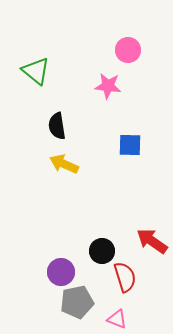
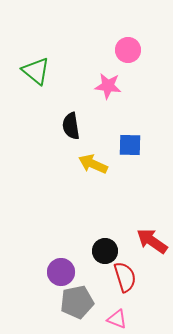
black semicircle: moved 14 px right
yellow arrow: moved 29 px right
black circle: moved 3 px right
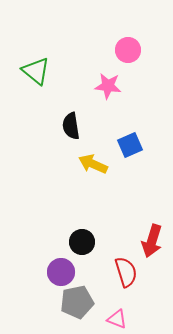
blue square: rotated 25 degrees counterclockwise
red arrow: rotated 108 degrees counterclockwise
black circle: moved 23 px left, 9 px up
red semicircle: moved 1 px right, 5 px up
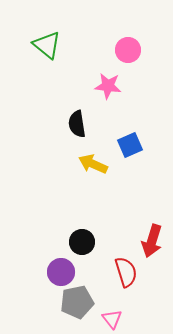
green triangle: moved 11 px right, 26 px up
black semicircle: moved 6 px right, 2 px up
pink triangle: moved 5 px left; rotated 30 degrees clockwise
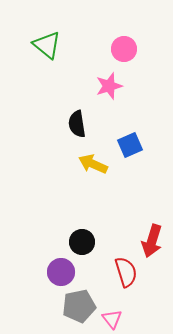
pink circle: moved 4 px left, 1 px up
pink star: moved 1 px right; rotated 24 degrees counterclockwise
gray pentagon: moved 2 px right, 4 px down
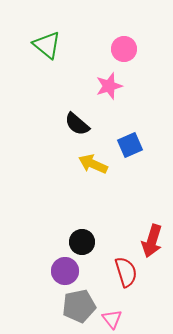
black semicircle: rotated 40 degrees counterclockwise
purple circle: moved 4 px right, 1 px up
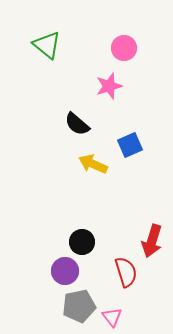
pink circle: moved 1 px up
pink triangle: moved 2 px up
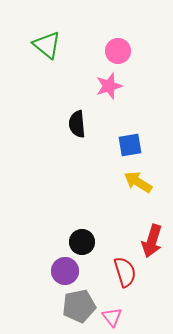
pink circle: moved 6 px left, 3 px down
black semicircle: rotated 44 degrees clockwise
blue square: rotated 15 degrees clockwise
yellow arrow: moved 45 px right, 18 px down; rotated 8 degrees clockwise
red semicircle: moved 1 px left
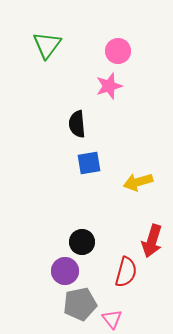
green triangle: rotated 28 degrees clockwise
blue square: moved 41 px left, 18 px down
yellow arrow: rotated 48 degrees counterclockwise
red semicircle: moved 1 px right; rotated 32 degrees clockwise
gray pentagon: moved 1 px right, 2 px up
pink triangle: moved 2 px down
